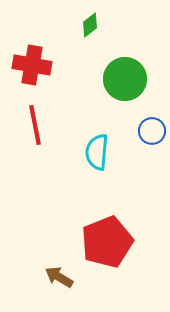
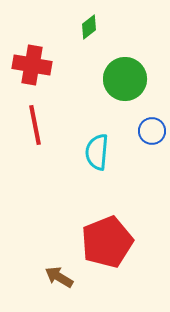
green diamond: moved 1 px left, 2 px down
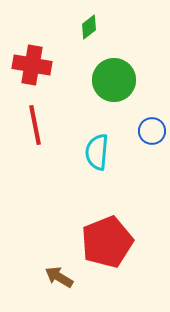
green circle: moved 11 px left, 1 px down
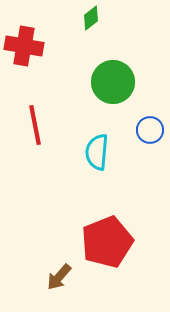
green diamond: moved 2 px right, 9 px up
red cross: moved 8 px left, 19 px up
green circle: moved 1 px left, 2 px down
blue circle: moved 2 px left, 1 px up
brown arrow: rotated 80 degrees counterclockwise
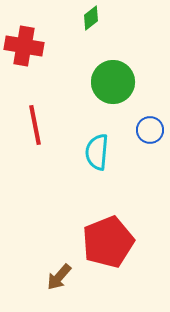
red pentagon: moved 1 px right
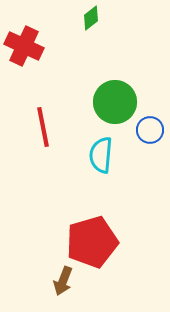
red cross: rotated 15 degrees clockwise
green circle: moved 2 px right, 20 px down
red line: moved 8 px right, 2 px down
cyan semicircle: moved 4 px right, 3 px down
red pentagon: moved 16 px left; rotated 6 degrees clockwise
brown arrow: moved 4 px right, 4 px down; rotated 20 degrees counterclockwise
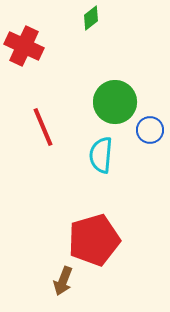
red line: rotated 12 degrees counterclockwise
red pentagon: moved 2 px right, 2 px up
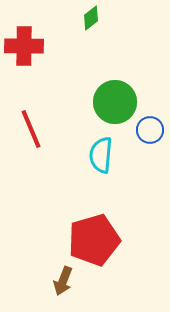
red cross: rotated 24 degrees counterclockwise
red line: moved 12 px left, 2 px down
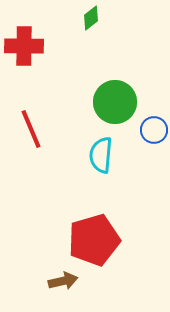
blue circle: moved 4 px right
brown arrow: rotated 124 degrees counterclockwise
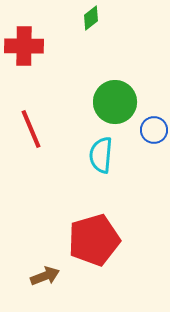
brown arrow: moved 18 px left, 5 px up; rotated 8 degrees counterclockwise
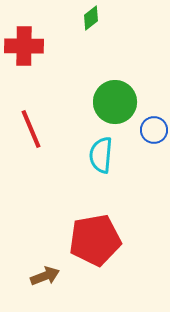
red pentagon: moved 1 px right; rotated 6 degrees clockwise
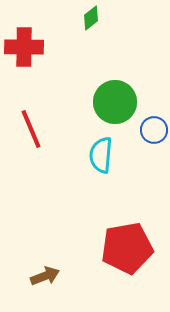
red cross: moved 1 px down
red pentagon: moved 32 px right, 8 px down
